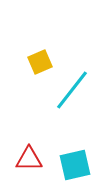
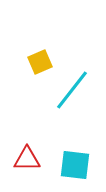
red triangle: moved 2 px left
cyan square: rotated 20 degrees clockwise
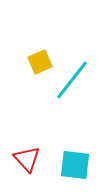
cyan line: moved 10 px up
red triangle: rotated 48 degrees clockwise
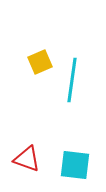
cyan line: rotated 30 degrees counterclockwise
red triangle: rotated 28 degrees counterclockwise
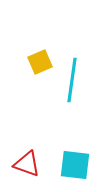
red triangle: moved 5 px down
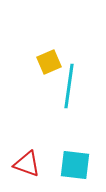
yellow square: moved 9 px right
cyan line: moved 3 px left, 6 px down
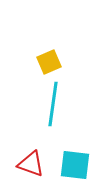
cyan line: moved 16 px left, 18 px down
red triangle: moved 4 px right
